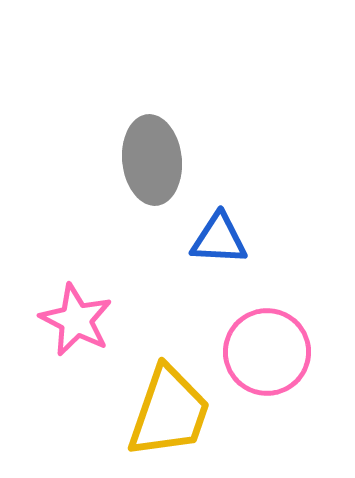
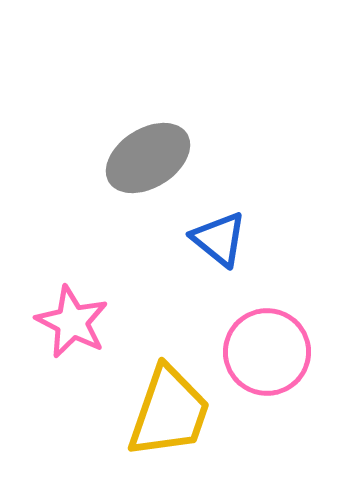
gray ellipse: moved 4 px left, 2 px up; rotated 64 degrees clockwise
blue triangle: rotated 36 degrees clockwise
pink star: moved 4 px left, 2 px down
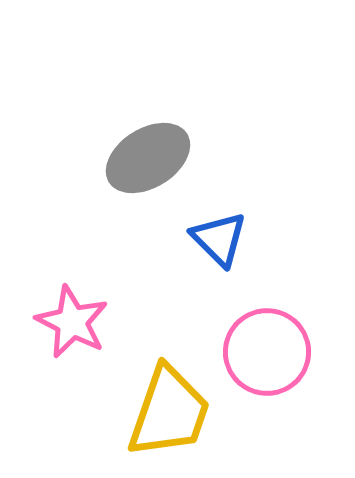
blue triangle: rotated 6 degrees clockwise
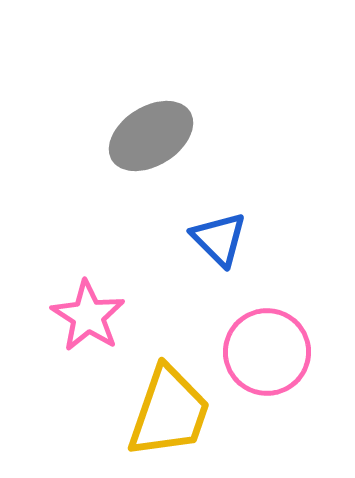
gray ellipse: moved 3 px right, 22 px up
pink star: moved 16 px right, 6 px up; rotated 6 degrees clockwise
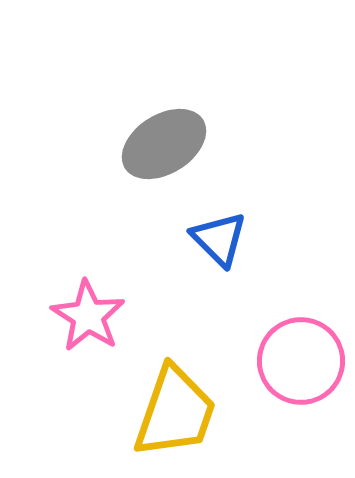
gray ellipse: moved 13 px right, 8 px down
pink circle: moved 34 px right, 9 px down
yellow trapezoid: moved 6 px right
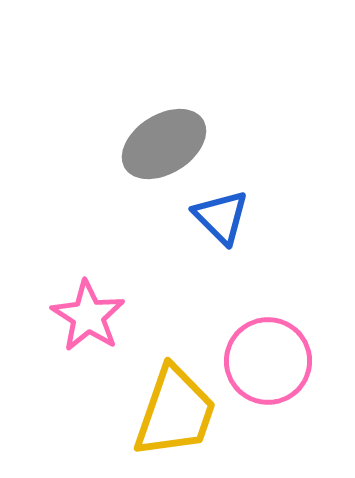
blue triangle: moved 2 px right, 22 px up
pink circle: moved 33 px left
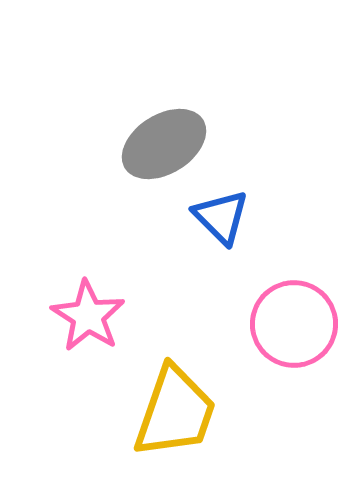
pink circle: moved 26 px right, 37 px up
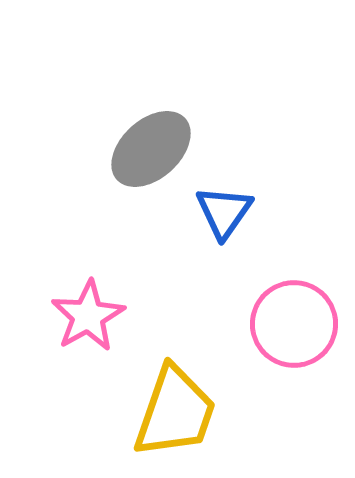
gray ellipse: moved 13 px left, 5 px down; rotated 10 degrees counterclockwise
blue triangle: moved 3 px right, 5 px up; rotated 20 degrees clockwise
pink star: rotated 10 degrees clockwise
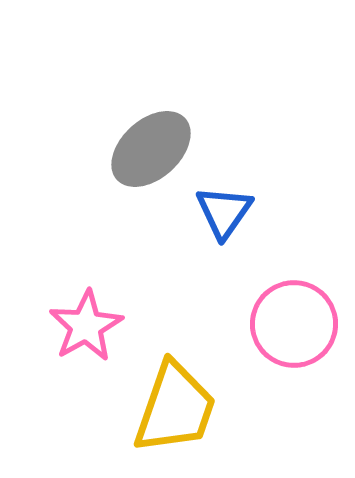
pink star: moved 2 px left, 10 px down
yellow trapezoid: moved 4 px up
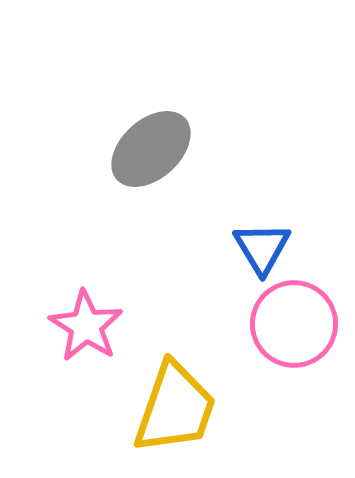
blue triangle: moved 38 px right, 36 px down; rotated 6 degrees counterclockwise
pink star: rotated 10 degrees counterclockwise
